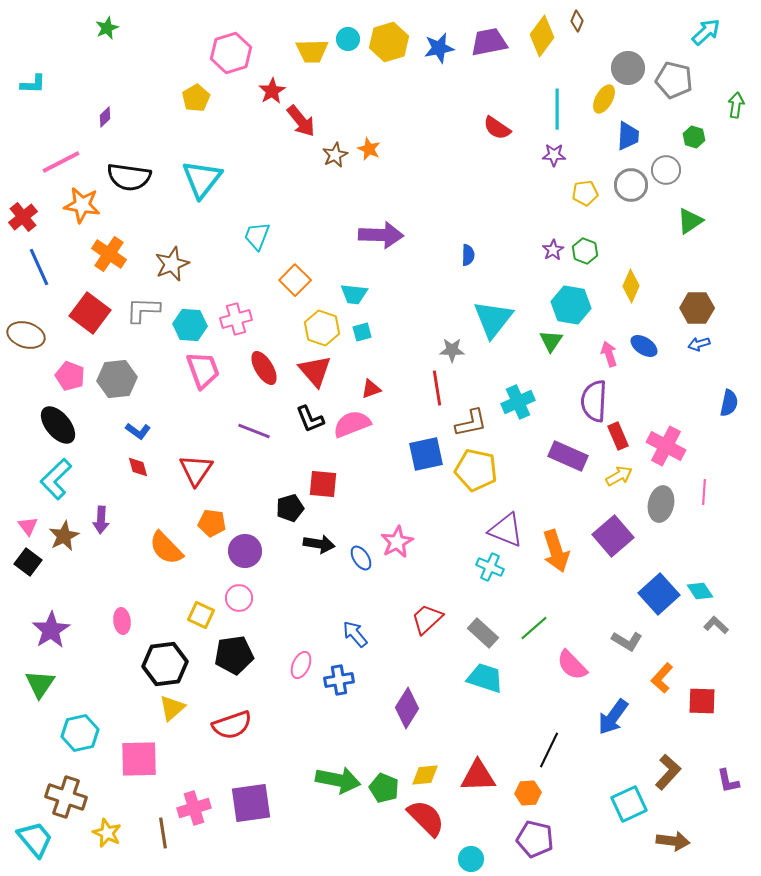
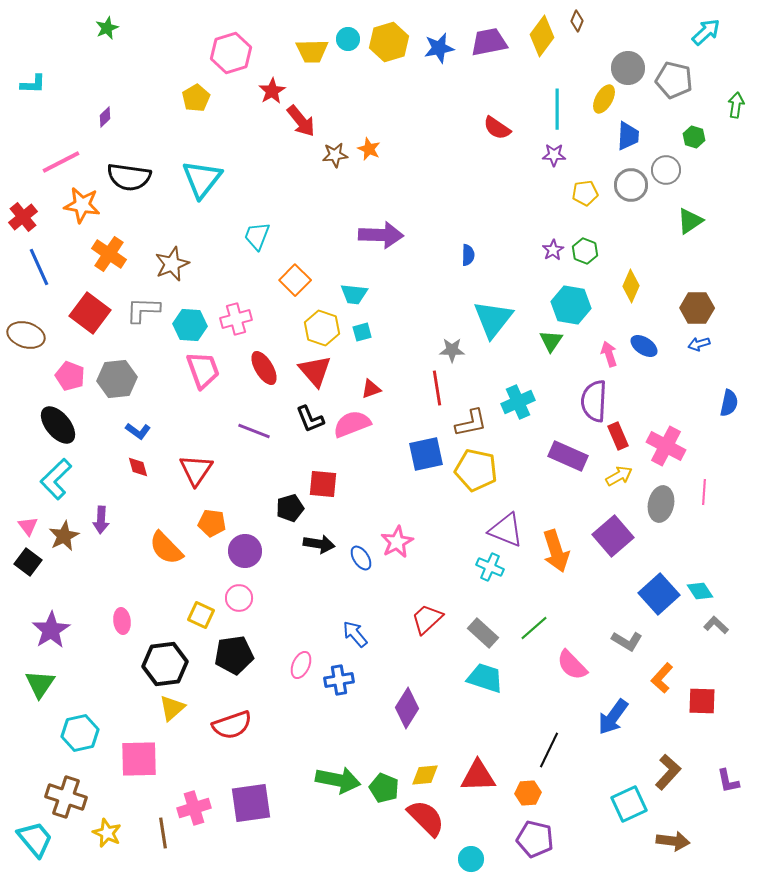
brown star at (335, 155): rotated 20 degrees clockwise
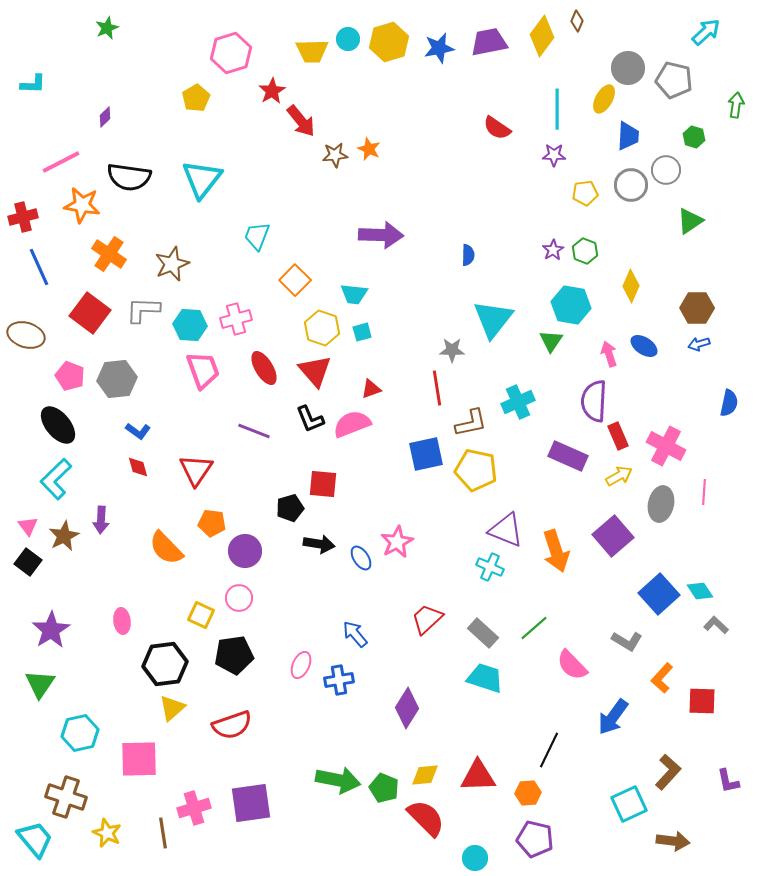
red cross at (23, 217): rotated 24 degrees clockwise
cyan circle at (471, 859): moved 4 px right, 1 px up
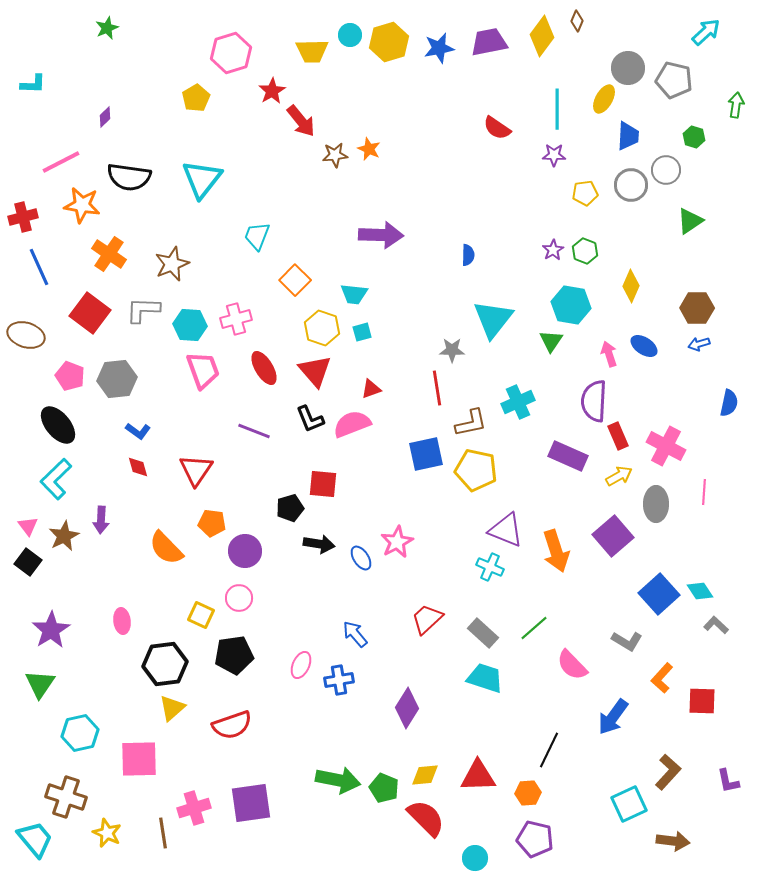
cyan circle at (348, 39): moved 2 px right, 4 px up
gray ellipse at (661, 504): moved 5 px left; rotated 12 degrees counterclockwise
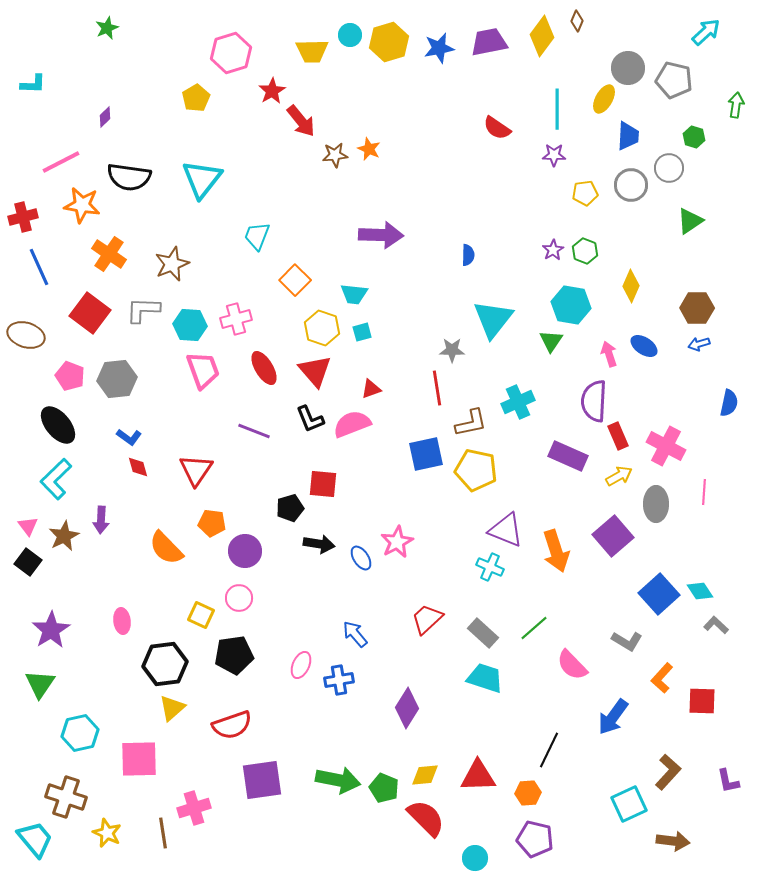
gray circle at (666, 170): moved 3 px right, 2 px up
blue L-shape at (138, 431): moved 9 px left, 6 px down
purple square at (251, 803): moved 11 px right, 23 px up
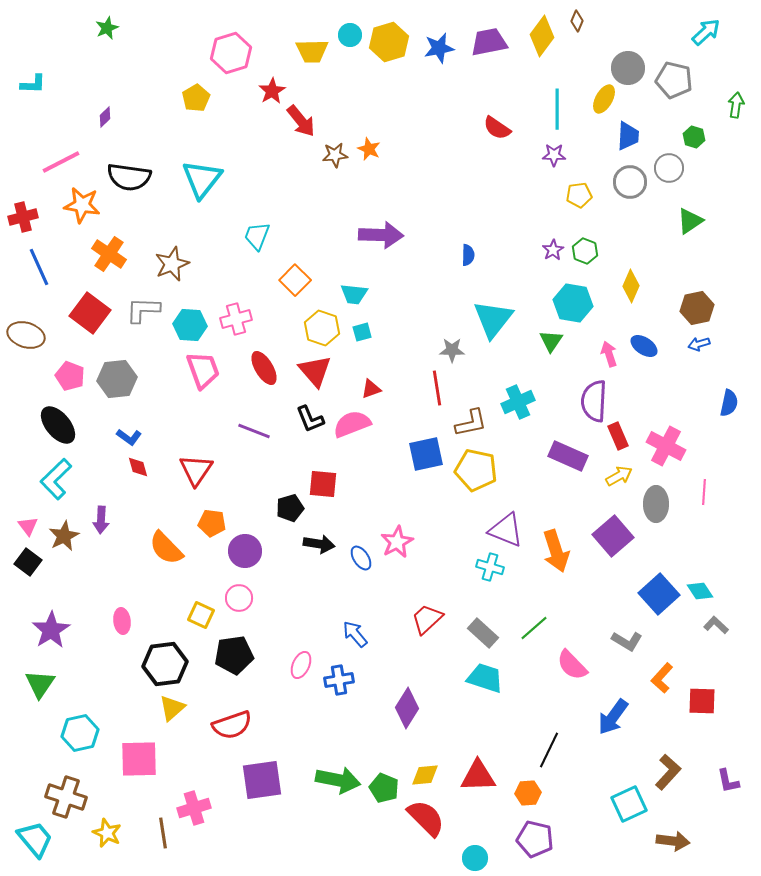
gray circle at (631, 185): moved 1 px left, 3 px up
yellow pentagon at (585, 193): moved 6 px left, 2 px down
cyan hexagon at (571, 305): moved 2 px right, 2 px up
brown hexagon at (697, 308): rotated 12 degrees counterclockwise
cyan cross at (490, 567): rotated 8 degrees counterclockwise
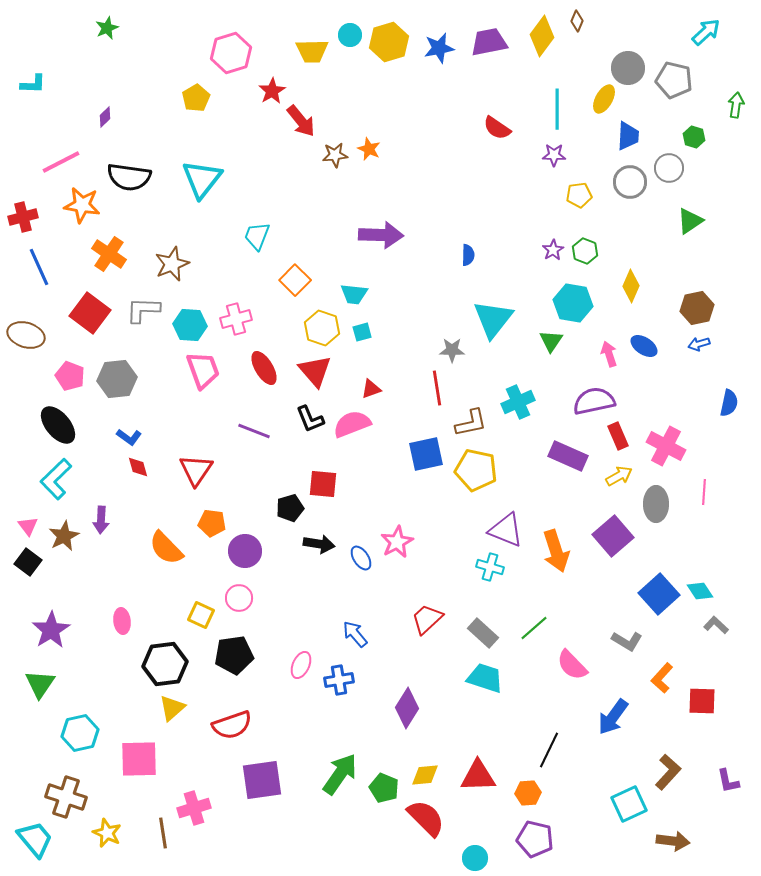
purple semicircle at (594, 401): rotated 75 degrees clockwise
green arrow at (338, 780): moved 2 px right, 6 px up; rotated 66 degrees counterclockwise
